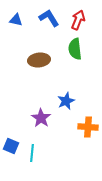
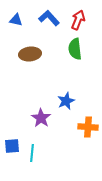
blue L-shape: rotated 10 degrees counterclockwise
brown ellipse: moved 9 px left, 6 px up
blue square: moved 1 px right; rotated 28 degrees counterclockwise
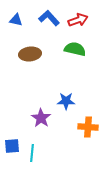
red arrow: rotated 48 degrees clockwise
green semicircle: rotated 110 degrees clockwise
blue star: rotated 24 degrees clockwise
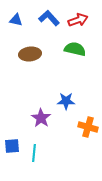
orange cross: rotated 12 degrees clockwise
cyan line: moved 2 px right
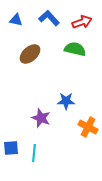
red arrow: moved 4 px right, 2 px down
brown ellipse: rotated 35 degrees counterclockwise
purple star: rotated 12 degrees counterclockwise
orange cross: rotated 12 degrees clockwise
blue square: moved 1 px left, 2 px down
